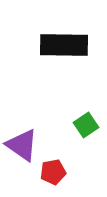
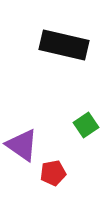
black rectangle: rotated 12 degrees clockwise
red pentagon: moved 1 px down
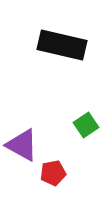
black rectangle: moved 2 px left
purple triangle: rotated 6 degrees counterclockwise
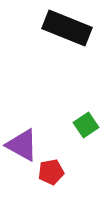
black rectangle: moved 5 px right, 17 px up; rotated 9 degrees clockwise
red pentagon: moved 2 px left, 1 px up
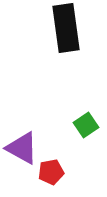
black rectangle: moved 1 px left; rotated 60 degrees clockwise
purple triangle: moved 3 px down
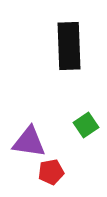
black rectangle: moved 3 px right, 18 px down; rotated 6 degrees clockwise
purple triangle: moved 7 px right, 6 px up; rotated 21 degrees counterclockwise
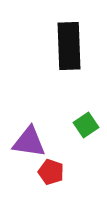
red pentagon: rotated 30 degrees clockwise
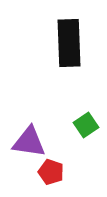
black rectangle: moved 3 px up
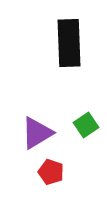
purple triangle: moved 8 px right, 9 px up; rotated 39 degrees counterclockwise
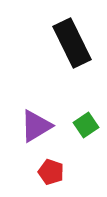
black rectangle: moved 3 px right; rotated 24 degrees counterclockwise
purple triangle: moved 1 px left, 7 px up
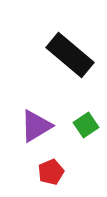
black rectangle: moved 2 px left, 12 px down; rotated 24 degrees counterclockwise
red pentagon: rotated 30 degrees clockwise
